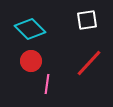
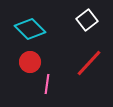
white square: rotated 30 degrees counterclockwise
red circle: moved 1 px left, 1 px down
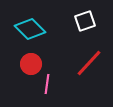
white square: moved 2 px left, 1 px down; rotated 20 degrees clockwise
red circle: moved 1 px right, 2 px down
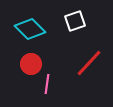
white square: moved 10 px left
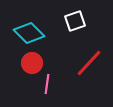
cyan diamond: moved 1 px left, 4 px down
red circle: moved 1 px right, 1 px up
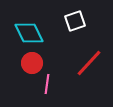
cyan diamond: rotated 20 degrees clockwise
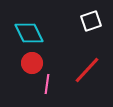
white square: moved 16 px right
red line: moved 2 px left, 7 px down
